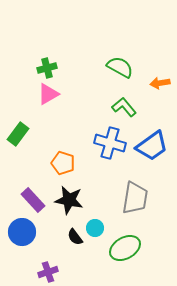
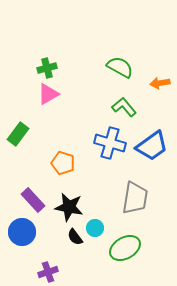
black star: moved 7 px down
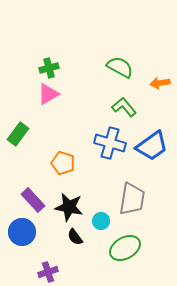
green cross: moved 2 px right
gray trapezoid: moved 3 px left, 1 px down
cyan circle: moved 6 px right, 7 px up
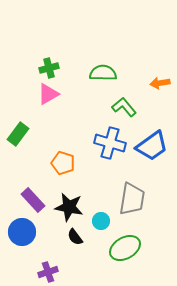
green semicircle: moved 17 px left, 6 px down; rotated 28 degrees counterclockwise
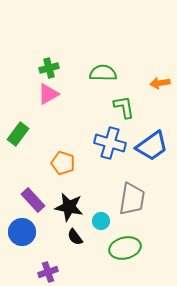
green L-shape: rotated 30 degrees clockwise
green ellipse: rotated 16 degrees clockwise
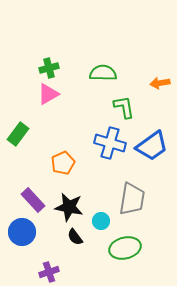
orange pentagon: rotated 30 degrees clockwise
purple cross: moved 1 px right
